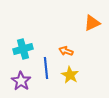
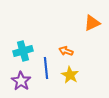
cyan cross: moved 2 px down
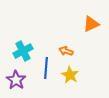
orange triangle: moved 1 px left, 1 px down
cyan cross: rotated 12 degrees counterclockwise
blue line: rotated 10 degrees clockwise
purple star: moved 5 px left, 1 px up
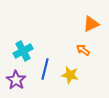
orange arrow: moved 17 px right, 1 px up; rotated 16 degrees clockwise
blue line: moved 1 px left, 1 px down; rotated 10 degrees clockwise
yellow star: rotated 18 degrees counterclockwise
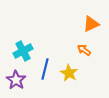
orange arrow: moved 1 px right
yellow star: moved 1 px left, 2 px up; rotated 18 degrees clockwise
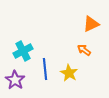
blue line: rotated 20 degrees counterclockwise
purple star: moved 1 px left
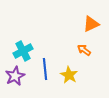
yellow star: moved 2 px down
purple star: moved 4 px up; rotated 12 degrees clockwise
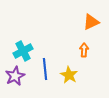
orange triangle: moved 2 px up
orange arrow: rotated 56 degrees clockwise
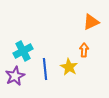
yellow star: moved 8 px up
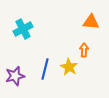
orange triangle: rotated 30 degrees clockwise
cyan cross: moved 22 px up
blue line: rotated 20 degrees clockwise
purple star: rotated 12 degrees clockwise
